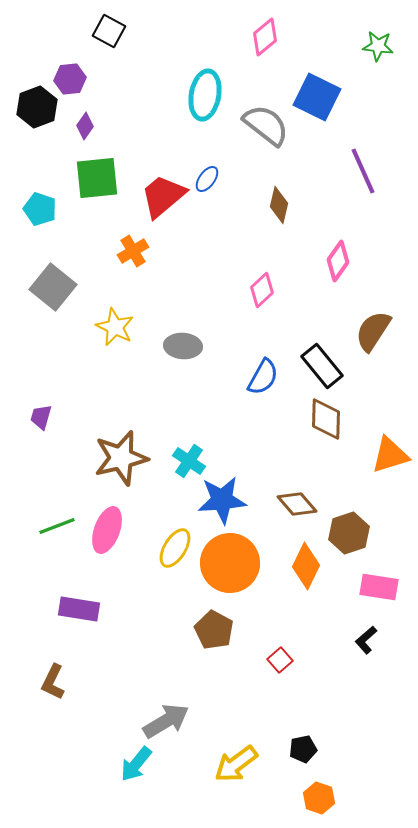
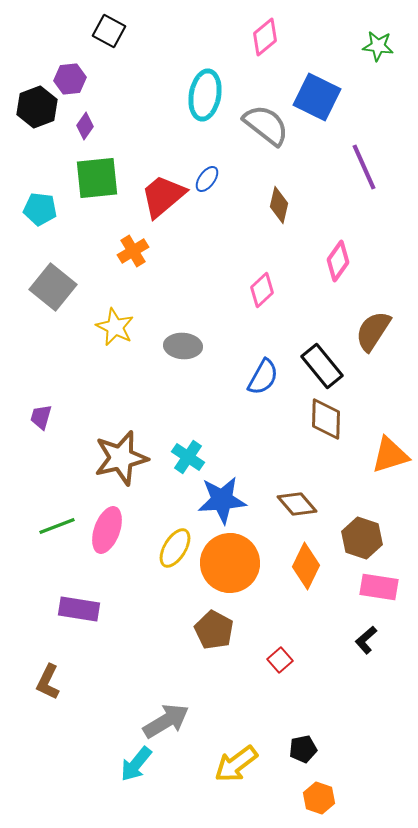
purple line at (363, 171): moved 1 px right, 4 px up
cyan pentagon at (40, 209): rotated 12 degrees counterclockwise
cyan cross at (189, 461): moved 1 px left, 4 px up
brown hexagon at (349, 533): moved 13 px right, 5 px down; rotated 24 degrees counterclockwise
brown L-shape at (53, 682): moved 5 px left
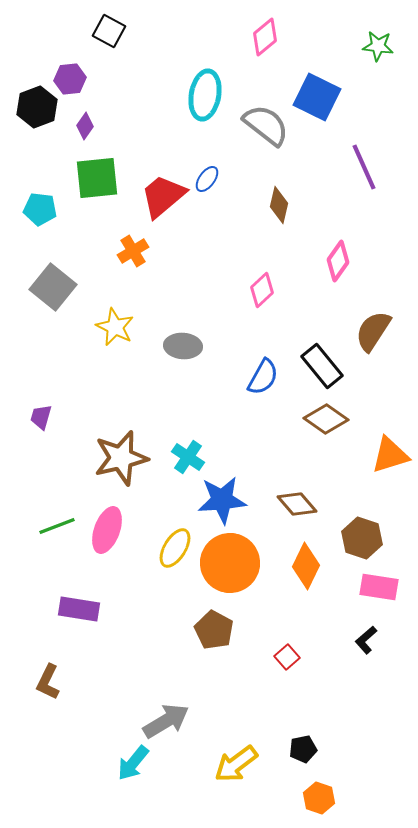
brown diamond at (326, 419): rotated 57 degrees counterclockwise
red square at (280, 660): moved 7 px right, 3 px up
cyan arrow at (136, 764): moved 3 px left, 1 px up
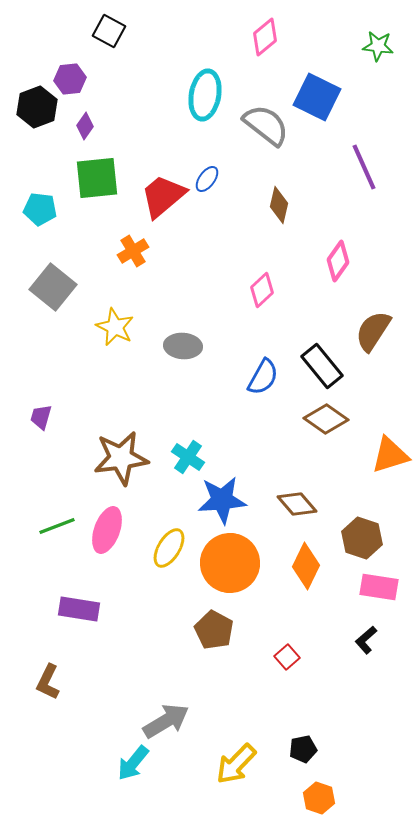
brown star at (121, 458): rotated 6 degrees clockwise
yellow ellipse at (175, 548): moved 6 px left
yellow arrow at (236, 764): rotated 9 degrees counterclockwise
